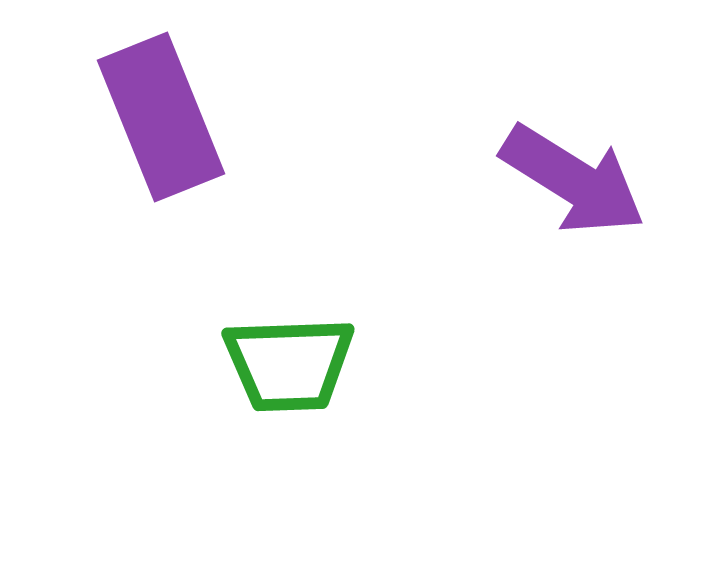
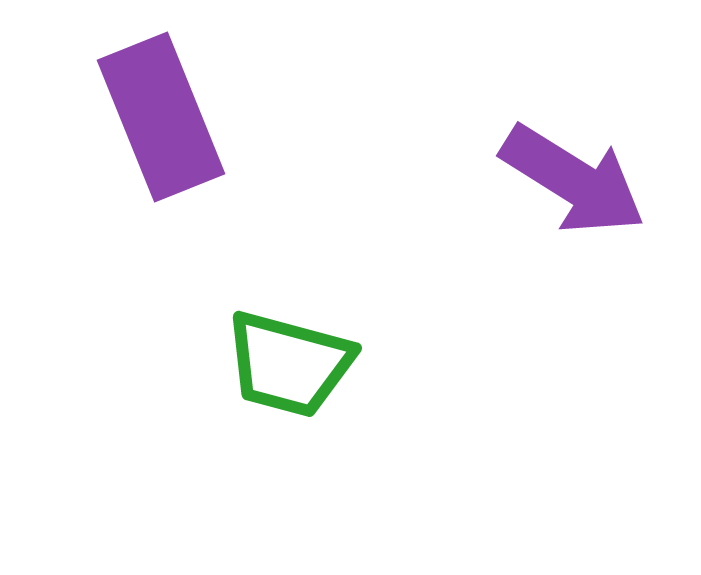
green trapezoid: rotated 17 degrees clockwise
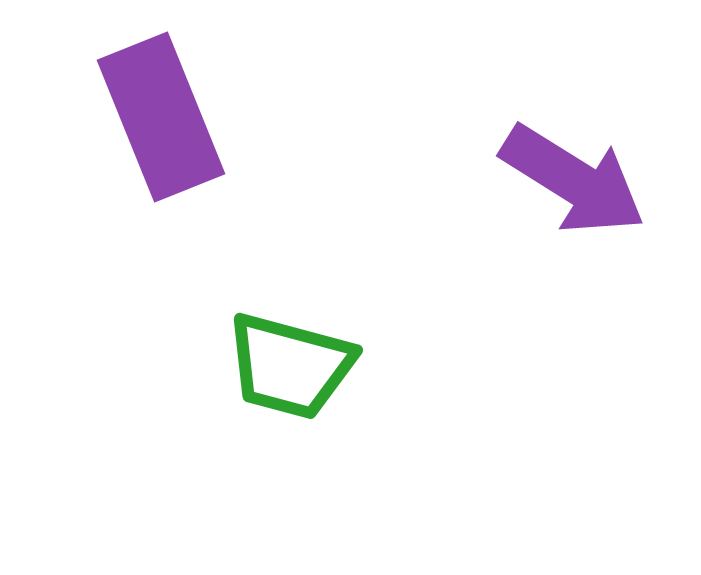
green trapezoid: moved 1 px right, 2 px down
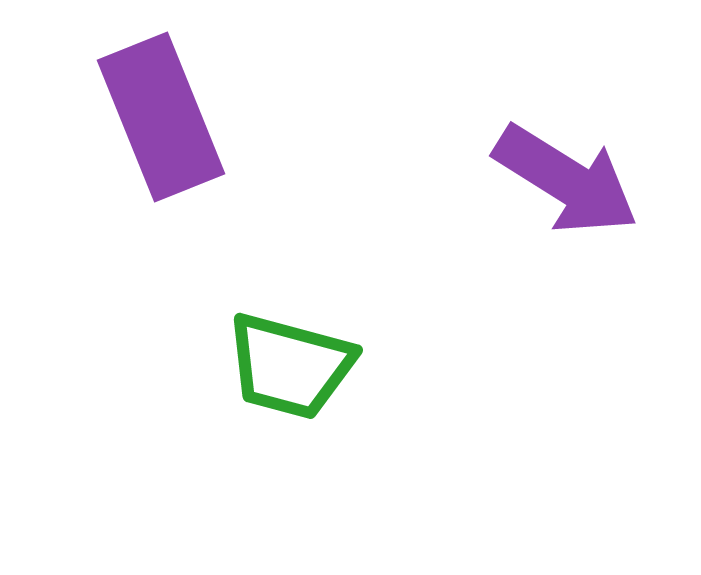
purple arrow: moved 7 px left
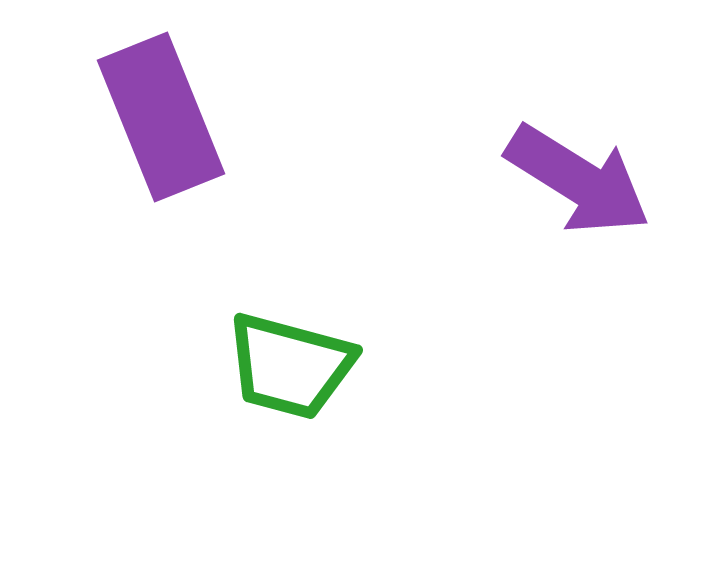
purple arrow: moved 12 px right
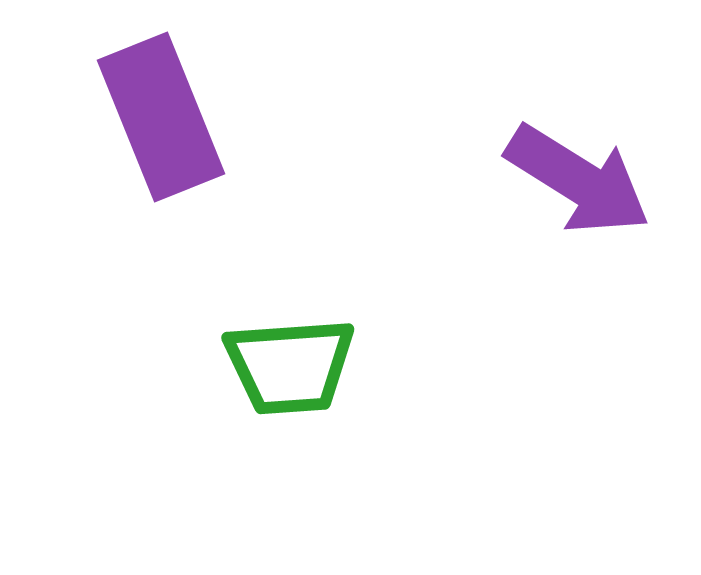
green trapezoid: rotated 19 degrees counterclockwise
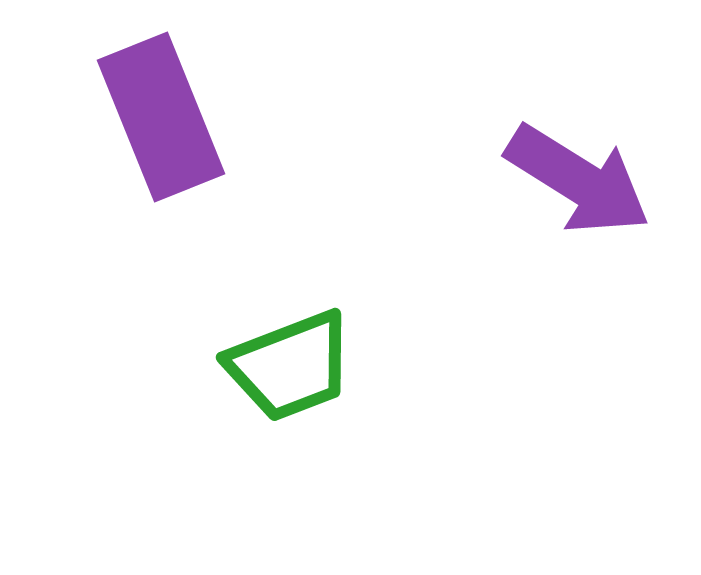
green trapezoid: rotated 17 degrees counterclockwise
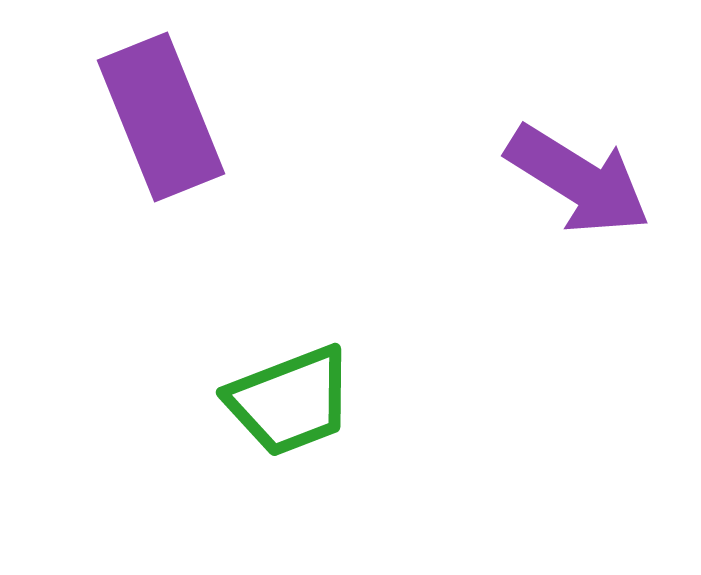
green trapezoid: moved 35 px down
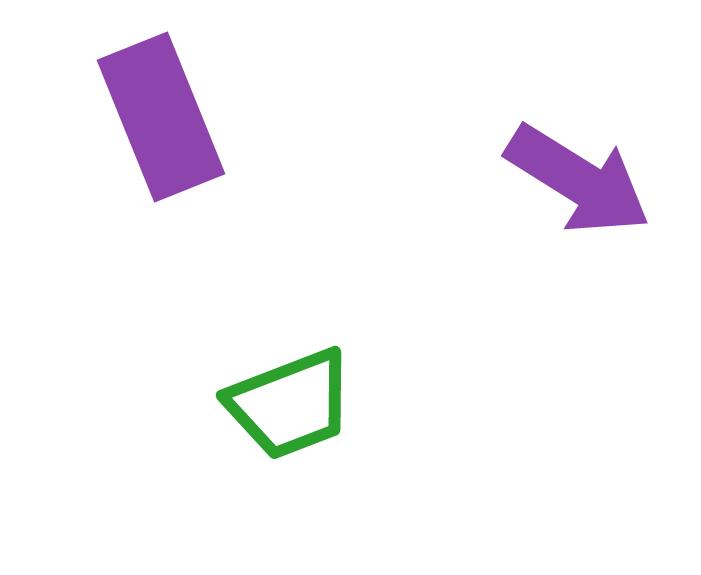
green trapezoid: moved 3 px down
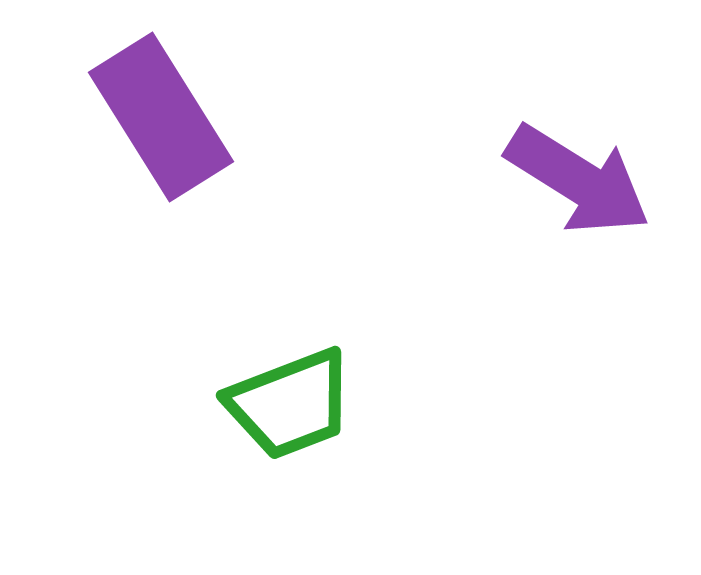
purple rectangle: rotated 10 degrees counterclockwise
